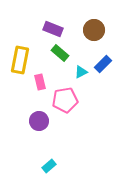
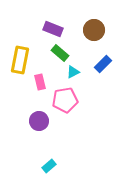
cyan triangle: moved 8 px left
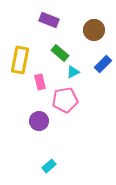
purple rectangle: moved 4 px left, 9 px up
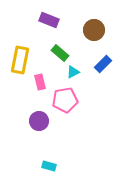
cyan rectangle: rotated 56 degrees clockwise
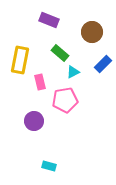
brown circle: moved 2 px left, 2 px down
purple circle: moved 5 px left
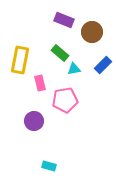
purple rectangle: moved 15 px right
blue rectangle: moved 1 px down
cyan triangle: moved 1 px right, 3 px up; rotated 16 degrees clockwise
pink rectangle: moved 1 px down
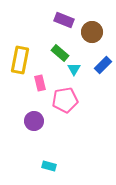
cyan triangle: rotated 48 degrees counterclockwise
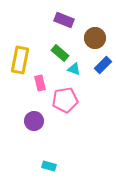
brown circle: moved 3 px right, 6 px down
cyan triangle: rotated 40 degrees counterclockwise
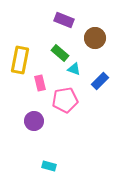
blue rectangle: moved 3 px left, 16 px down
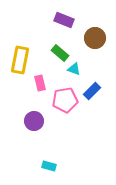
blue rectangle: moved 8 px left, 10 px down
